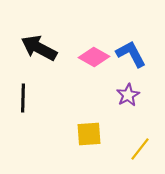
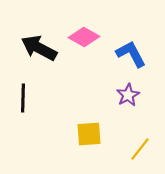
pink diamond: moved 10 px left, 20 px up
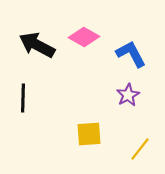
black arrow: moved 2 px left, 3 px up
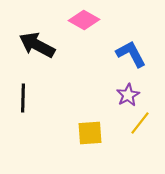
pink diamond: moved 17 px up
yellow square: moved 1 px right, 1 px up
yellow line: moved 26 px up
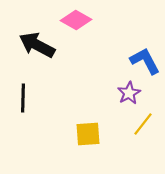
pink diamond: moved 8 px left
blue L-shape: moved 14 px right, 7 px down
purple star: moved 1 px right, 2 px up
yellow line: moved 3 px right, 1 px down
yellow square: moved 2 px left, 1 px down
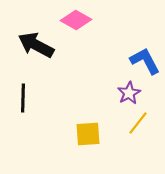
black arrow: moved 1 px left
yellow line: moved 5 px left, 1 px up
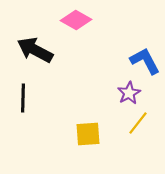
black arrow: moved 1 px left, 5 px down
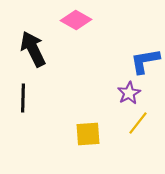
black arrow: moved 2 px left, 1 px up; rotated 36 degrees clockwise
blue L-shape: rotated 72 degrees counterclockwise
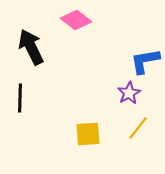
pink diamond: rotated 8 degrees clockwise
black arrow: moved 2 px left, 2 px up
black line: moved 3 px left
yellow line: moved 5 px down
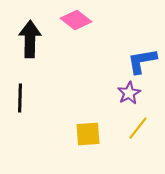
black arrow: moved 1 px left, 8 px up; rotated 27 degrees clockwise
blue L-shape: moved 3 px left
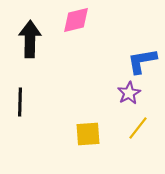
pink diamond: rotated 52 degrees counterclockwise
black line: moved 4 px down
